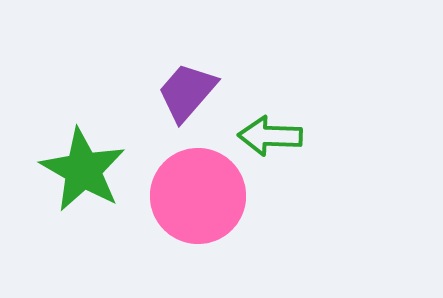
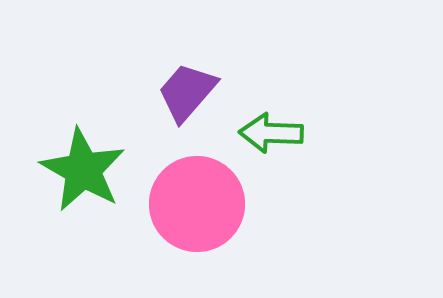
green arrow: moved 1 px right, 3 px up
pink circle: moved 1 px left, 8 px down
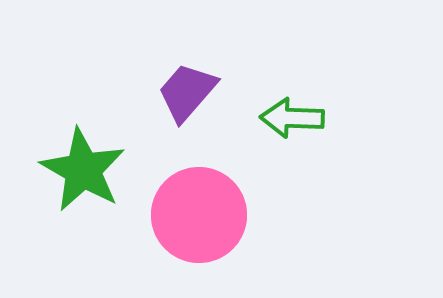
green arrow: moved 21 px right, 15 px up
pink circle: moved 2 px right, 11 px down
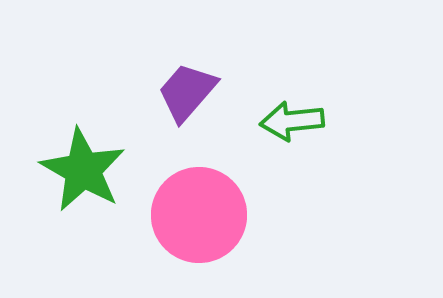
green arrow: moved 3 px down; rotated 8 degrees counterclockwise
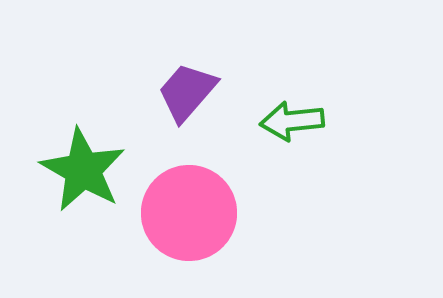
pink circle: moved 10 px left, 2 px up
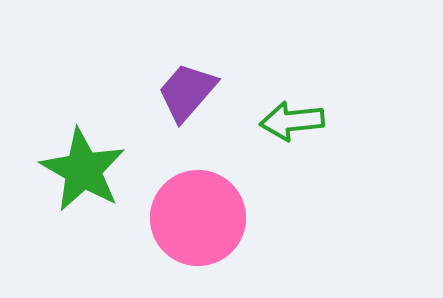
pink circle: moved 9 px right, 5 px down
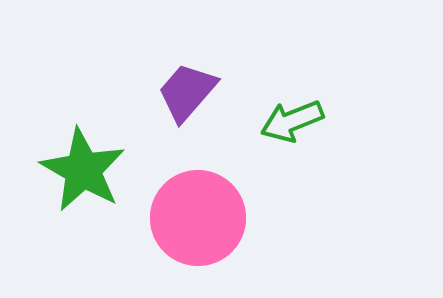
green arrow: rotated 16 degrees counterclockwise
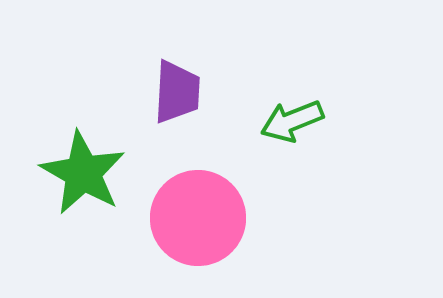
purple trapezoid: moved 10 px left; rotated 142 degrees clockwise
green star: moved 3 px down
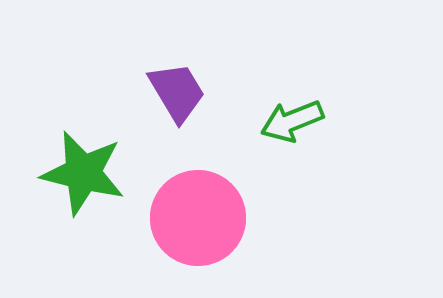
purple trapezoid: rotated 34 degrees counterclockwise
green star: rotated 16 degrees counterclockwise
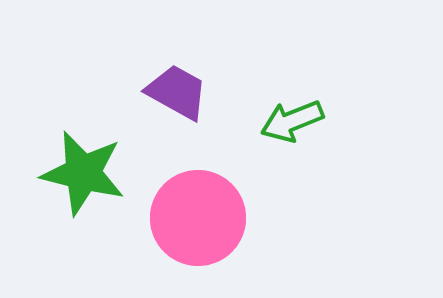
purple trapezoid: rotated 30 degrees counterclockwise
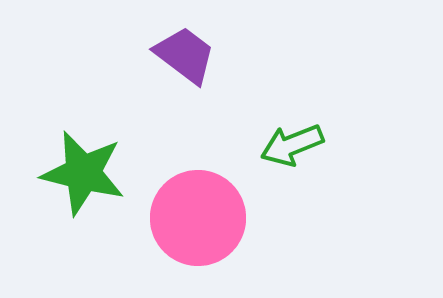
purple trapezoid: moved 8 px right, 37 px up; rotated 8 degrees clockwise
green arrow: moved 24 px down
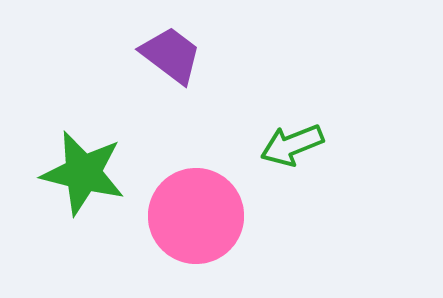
purple trapezoid: moved 14 px left
pink circle: moved 2 px left, 2 px up
